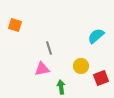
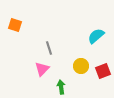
pink triangle: rotated 35 degrees counterclockwise
red square: moved 2 px right, 7 px up
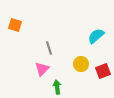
yellow circle: moved 2 px up
green arrow: moved 4 px left
